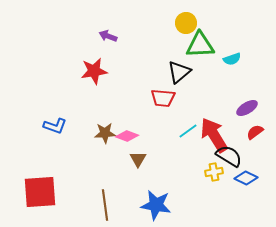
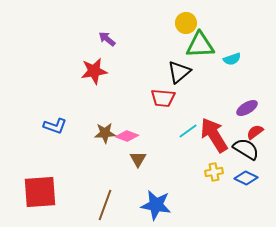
purple arrow: moved 1 px left, 3 px down; rotated 18 degrees clockwise
black semicircle: moved 17 px right, 7 px up
brown line: rotated 28 degrees clockwise
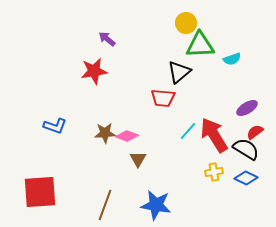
cyan line: rotated 12 degrees counterclockwise
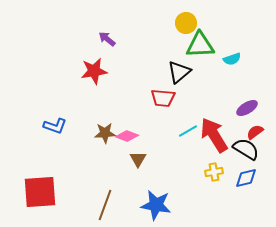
cyan line: rotated 18 degrees clockwise
blue diamond: rotated 40 degrees counterclockwise
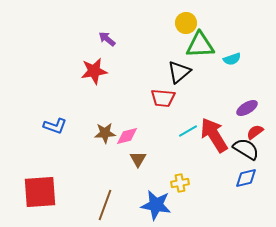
pink diamond: rotated 35 degrees counterclockwise
yellow cross: moved 34 px left, 11 px down
